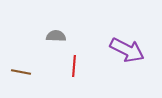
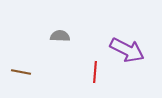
gray semicircle: moved 4 px right
red line: moved 21 px right, 6 px down
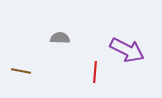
gray semicircle: moved 2 px down
brown line: moved 1 px up
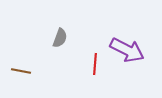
gray semicircle: rotated 108 degrees clockwise
red line: moved 8 px up
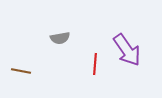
gray semicircle: rotated 60 degrees clockwise
purple arrow: rotated 28 degrees clockwise
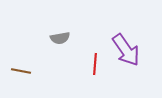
purple arrow: moved 1 px left
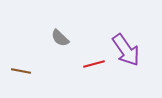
gray semicircle: rotated 54 degrees clockwise
red line: moved 1 px left; rotated 70 degrees clockwise
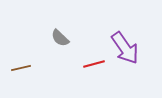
purple arrow: moved 1 px left, 2 px up
brown line: moved 3 px up; rotated 24 degrees counterclockwise
